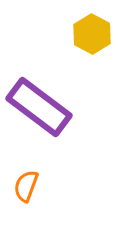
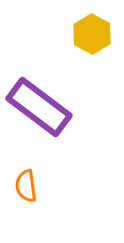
orange semicircle: rotated 28 degrees counterclockwise
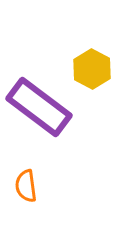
yellow hexagon: moved 35 px down
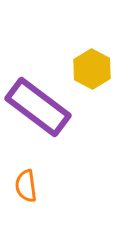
purple rectangle: moved 1 px left
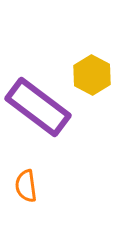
yellow hexagon: moved 6 px down
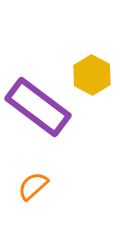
orange semicircle: moved 7 px right; rotated 56 degrees clockwise
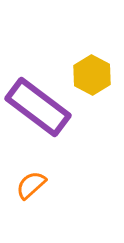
orange semicircle: moved 2 px left, 1 px up
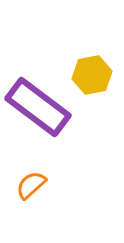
yellow hexagon: rotated 21 degrees clockwise
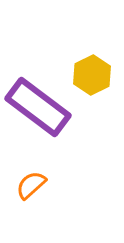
yellow hexagon: rotated 15 degrees counterclockwise
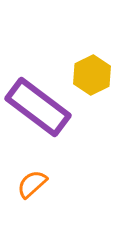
orange semicircle: moved 1 px right, 1 px up
